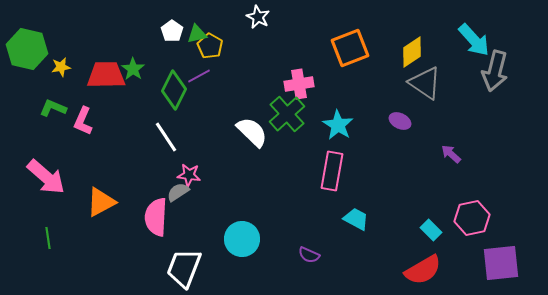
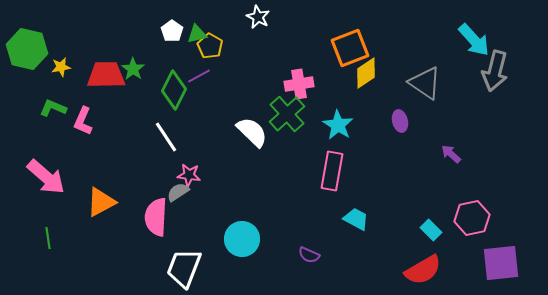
yellow diamond: moved 46 px left, 21 px down
purple ellipse: rotated 50 degrees clockwise
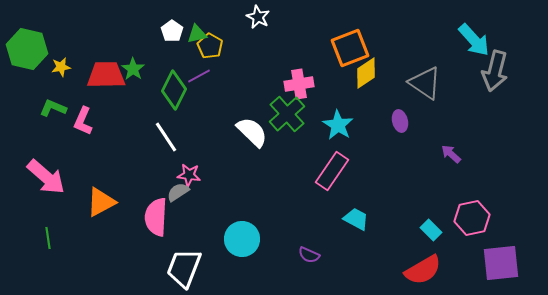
pink rectangle: rotated 24 degrees clockwise
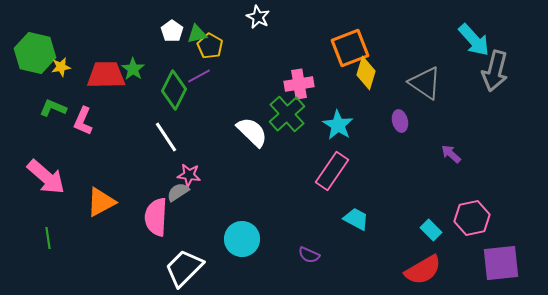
green hexagon: moved 8 px right, 4 px down
yellow diamond: rotated 40 degrees counterclockwise
white trapezoid: rotated 24 degrees clockwise
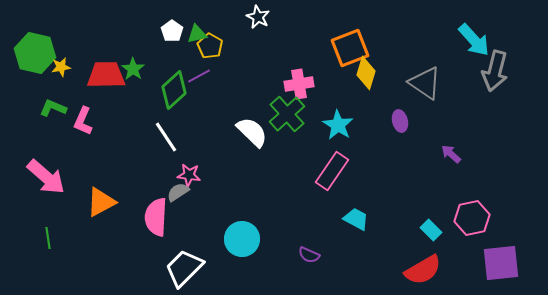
green diamond: rotated 21 degrees clockwise
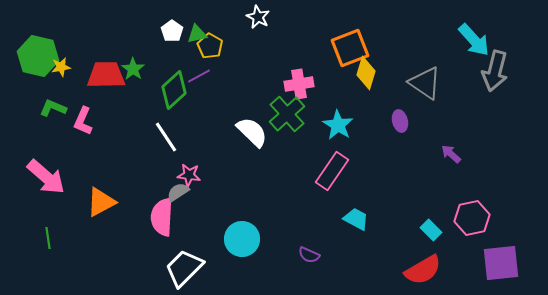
green hexagon: moved 3 px right, 3 px down
pink semicircle: moved 6 px right
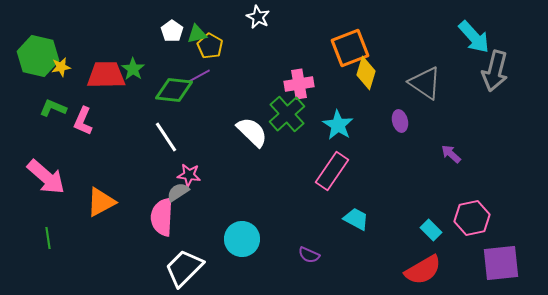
cyan arrow: moved 3 px up
green diamond: rotated 48 degrees clockwise
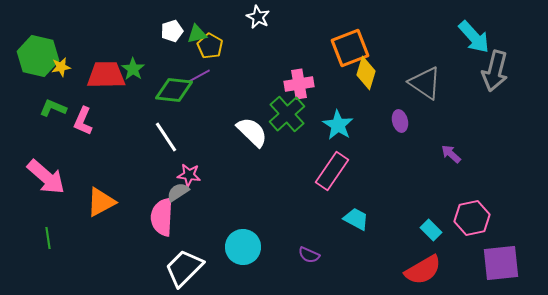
white pentagon: rotated 20 degrees clockwise
cyan circle: moved 1 px right, 8 px down
